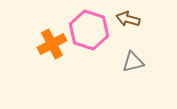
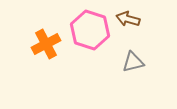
pink hexagon: moved 1 px right
orange cross: moved 6 px left
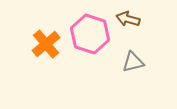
pink hexagon: moved 4 px down
orange cross: rotated 12 degrees counterclockwise
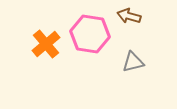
brown arrow: moved 1 px right, 3 px up
pink hexagon: rotated 9 degrees counterclockwise
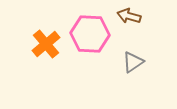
pink hexagon: rotated 6 degrees counterclockwise
gray triangle: rotated 20 degrees counterclockwise
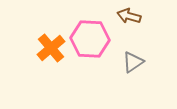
pink hexagon: moved 5 px down
orange cross: moved 5 px right, 4 px down
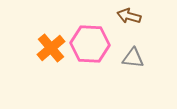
pink hexagon: moved 5 px down
gray triangle: moved 4 px up; rotated 40 degrees clockwise
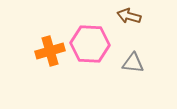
orange cross: moved 1 px left, 3 px down; rotated 24 degrees clockwise
gray triangle: moved 5 px down
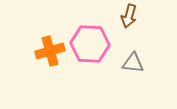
brown arrow: rotated 90 degrees counterclockwise
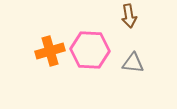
brown arrow: rotated 25 degrees counterclockwise
pink hexagon: moved 6 px down
